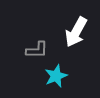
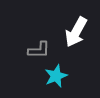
gray L-shape: moved 2 px right
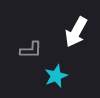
gray L-shape: moved 8 px left
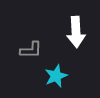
white arrow: rotated 32 degrees counterclockwise
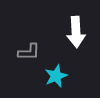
gray L-shape: moved 2 px left, 2 px down
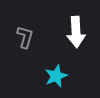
gray L-shape: moved 4 px left, 15 px up; rotated 75 degrees counterclockwise
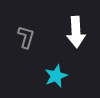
gray L-shape: moved 1 px right
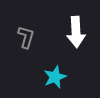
cyan star: moved 1 px left, 1 px down
